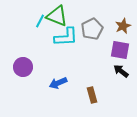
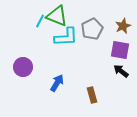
blue arrow: moved 1 px left; rotated 144 degrees clockwise
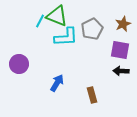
brown star: moved 2 px up
purple circle: moved 4 px left, 3 px up
black arrow: rotated 35 degrees counterclockwise
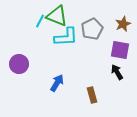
black arrow: moved 4 px left, 1 px down; rotated 56 degrees clockwise
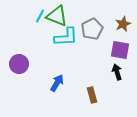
cyan line: moved 5 px up
black arrow: rotated 14 degrees clockwise
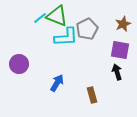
cyan line: moved 2 px down; rotated 24 degrees clockwise
gray pentagon: moved 5 px left
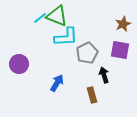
gray pentagon: moved 24 px down
black arrow: moved 13 px left, 3 px down
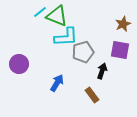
cyan line: moved 6 px up
gray pentagon: moved 4 px left, 1 px up; rotated 10 degrees clockwise
black arrow: moved 2 px left, 4 px up; rotated 35 degrees clockwise
brown rectangle: rotated 21 degrees counterclockwise
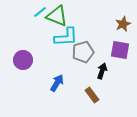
purple circle: moved 4 px right, 4 px up
